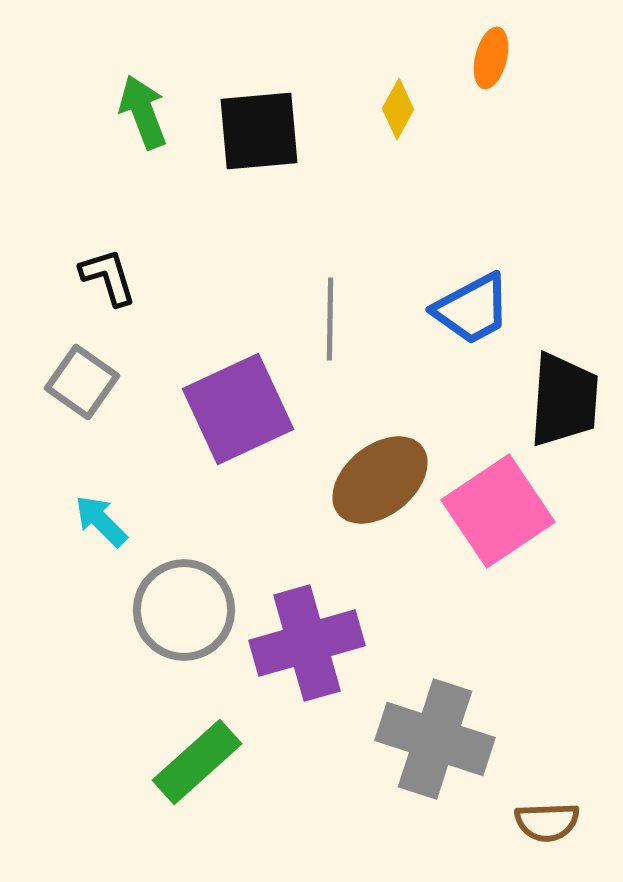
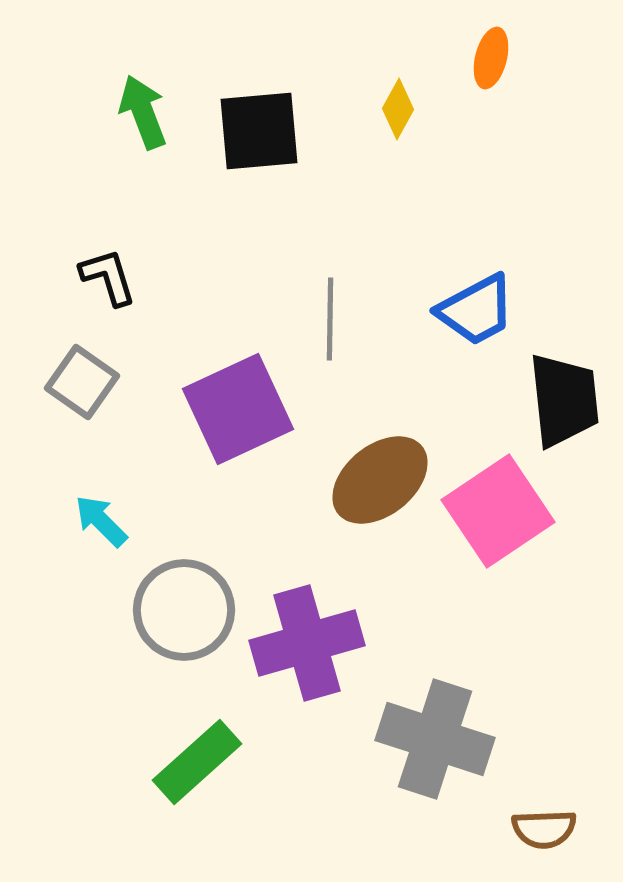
blue trapezoid: moved 4 px right, 1 px down
black trapezoid: rotated 10 degrees counterclockwise
brown semicircle: moved 3 px left, 7 px down
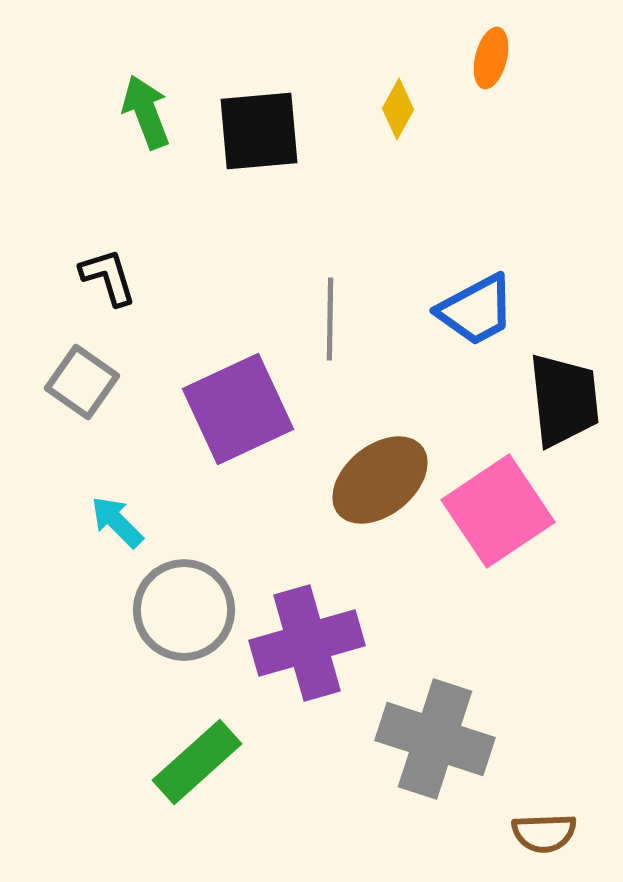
green arrow: moved 3 px right
cyan arrow: moved 16 px right, 1 px down
brown semicircle: moved 4 px down
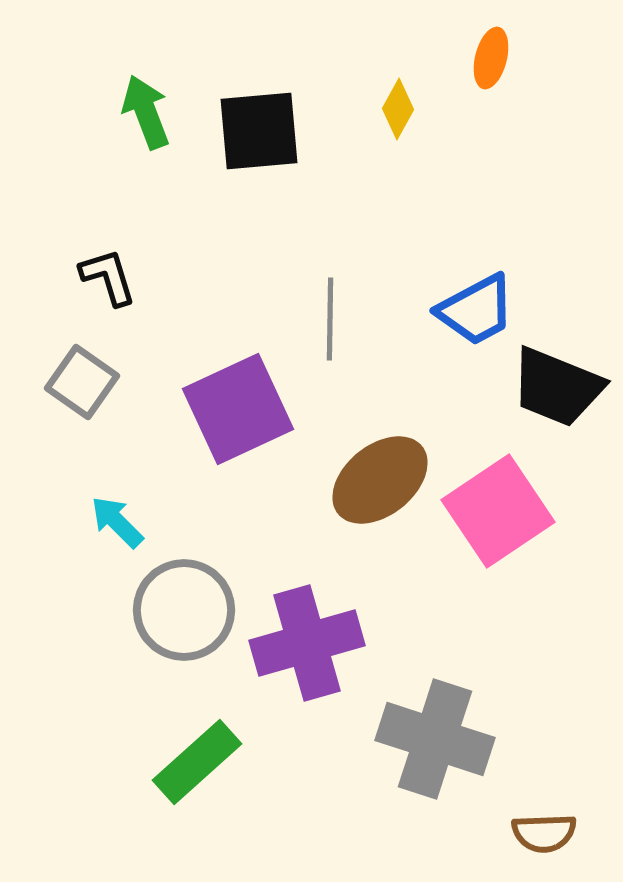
black trapezoid: moved 7 px left, 13 px up; rotated 118 degrees clockwise
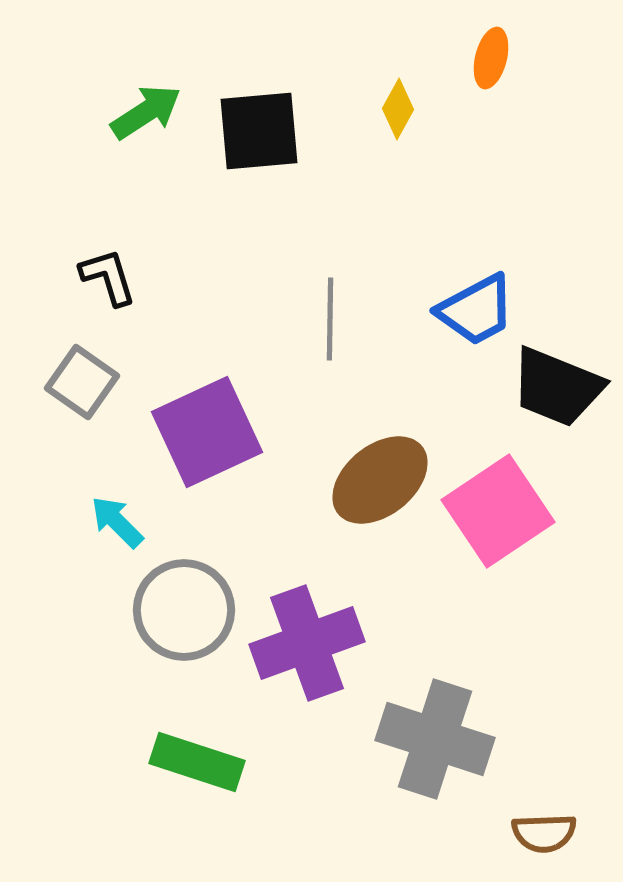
green arrow: rotated 78 degrees clockwise
purple square: moved 31 px left, 23 px down
purple cross: rotated 4 degrees counterclockwise
green rectangle: rotated 60 degrees clockwise
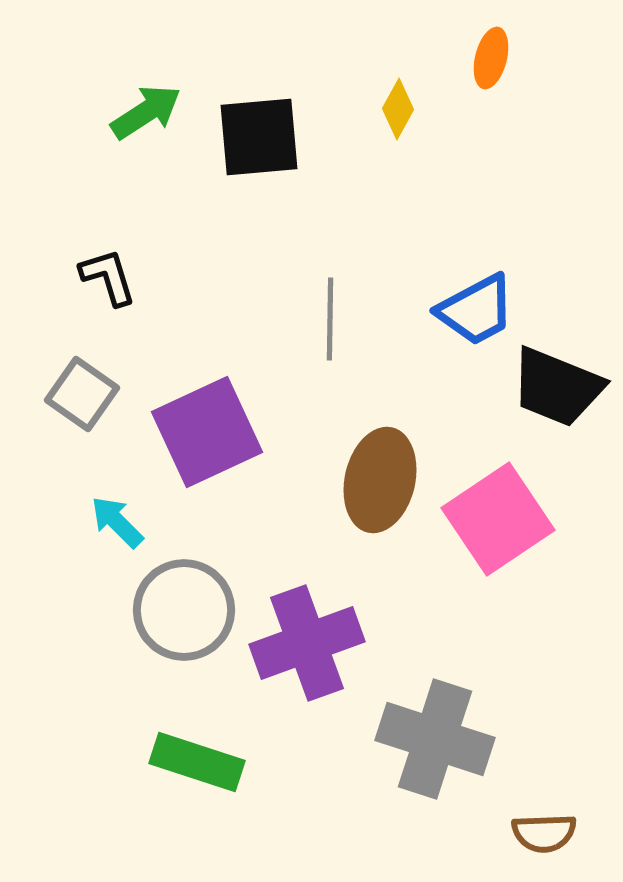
black square: moved 6 px down
gray square: moved 12 px down
brown ellipse: rotated 38 degrees counterclockwise
pink square: moved 8 px down
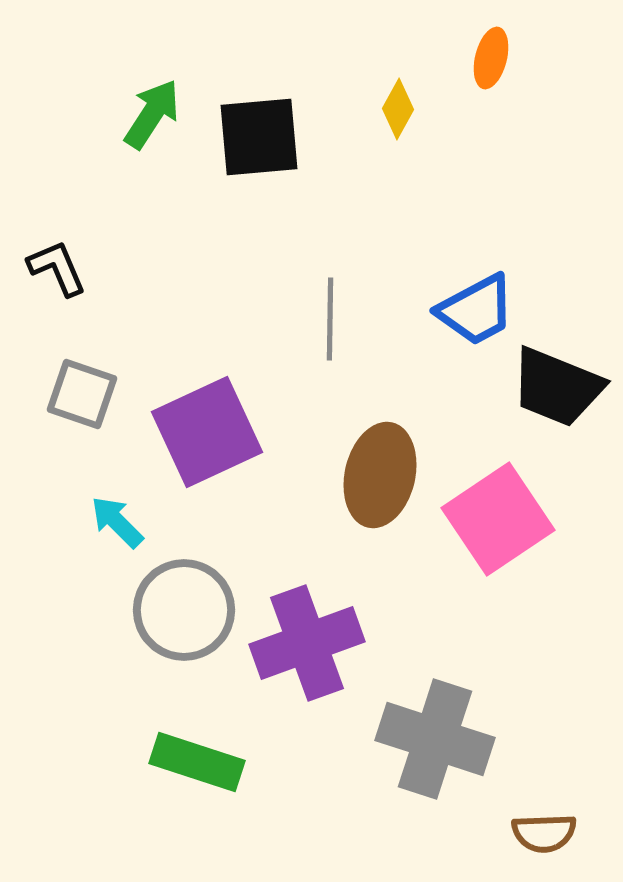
green arrow: moved 6 px right, 2 px down; rotated 24 degrees counterclockwise
black L-shape: moved 51 px left, 9 px up; rotated 6 degrees counterclockwise
gray square: rotated 16 degrees counterclockwise
brown ellipse: moved 5 px up
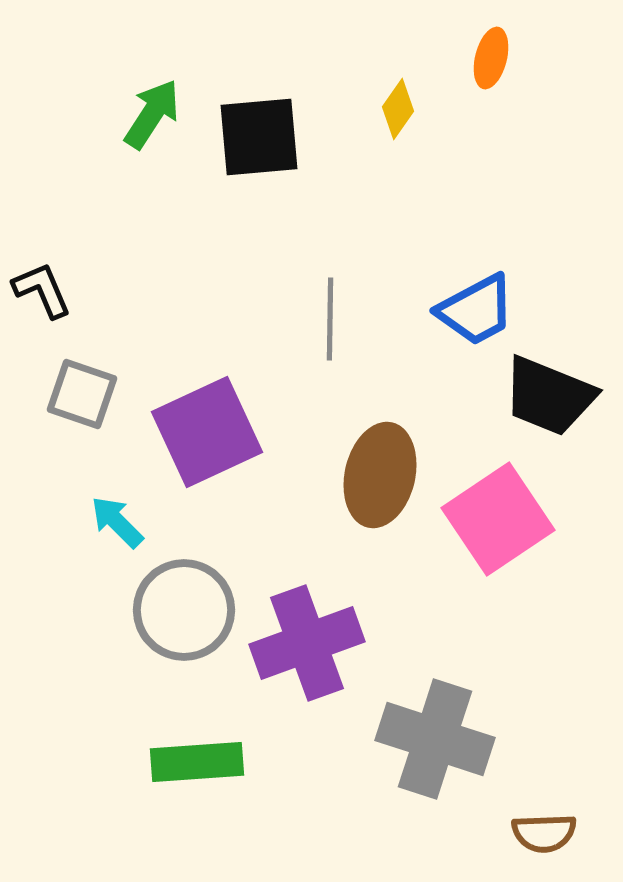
yellow diamond: rotated 6 degrees clockwise
black L-shape: moved 15 px left, 22 px down
black trapezoid: moved 8 px left, 9 px down
green rectangle: rotated 22 degrees counterclockwise
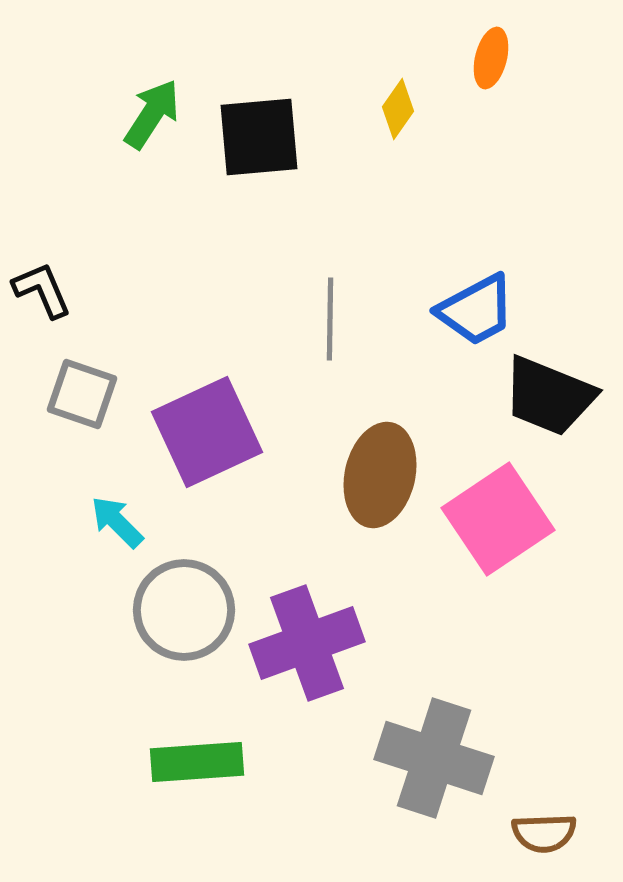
gray cross: moved 1 px left, 19 px down
